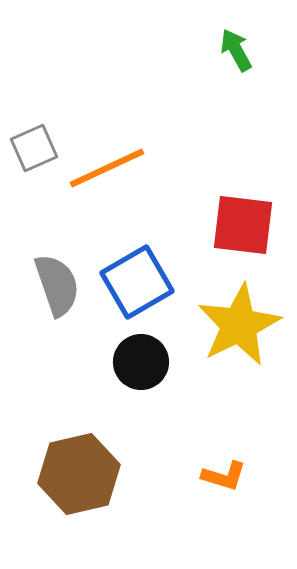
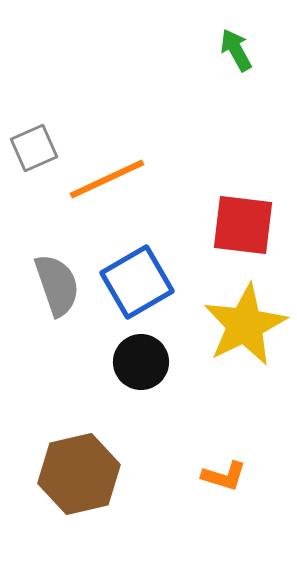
orange line: moved 11 px down
yellow star: moved 6 px right
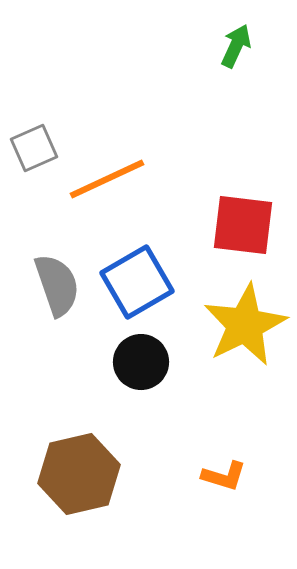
green arrow: moved 4 px up; rotated 54 degrees clockwise
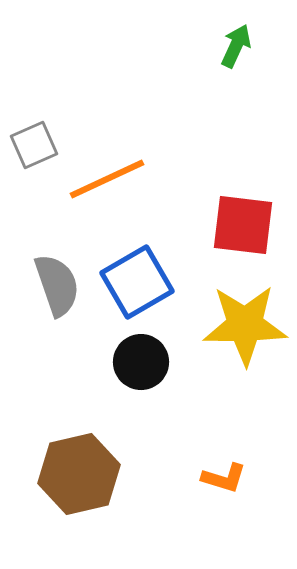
gray square: moved 3 px up
yellow star: rotated 26 degrees clockwise
orange L-shape: moved 2 px down
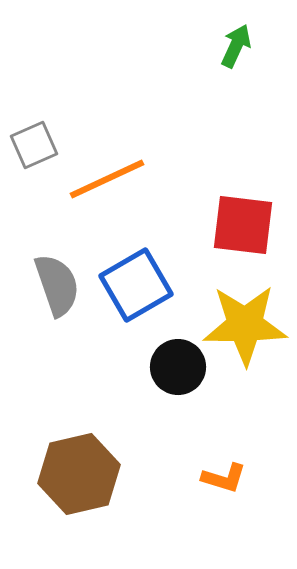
blue square: moved 1 px left, 3 px down
black circle: moved 37 px right, 5 px down
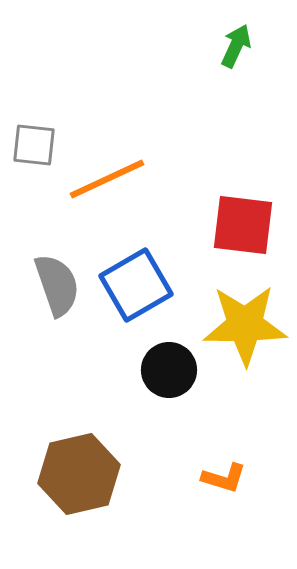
gray square: rotated 30 degrees clockwise
black circle: moved 9 px left, 3 px down
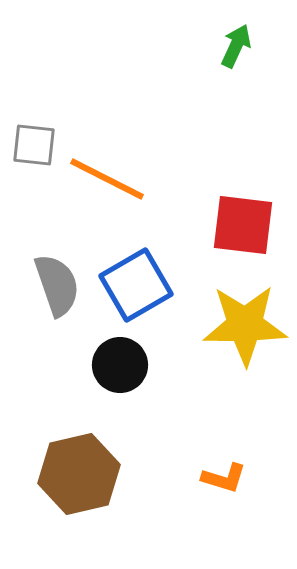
orange line: rotated 52 degrees clockwise
black circle: moved 49 px left, 5 px up
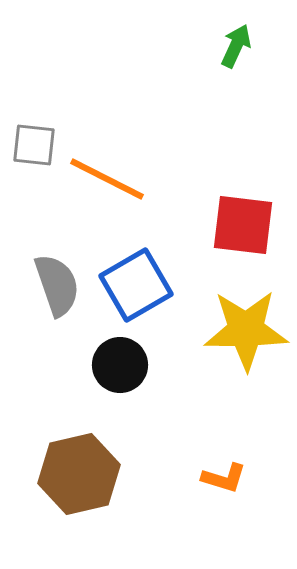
yellow star: moved 1 px right, 5 px down
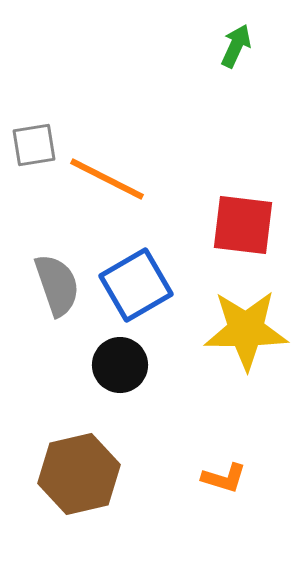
gray square: rotated 15 degrees counterclockwise
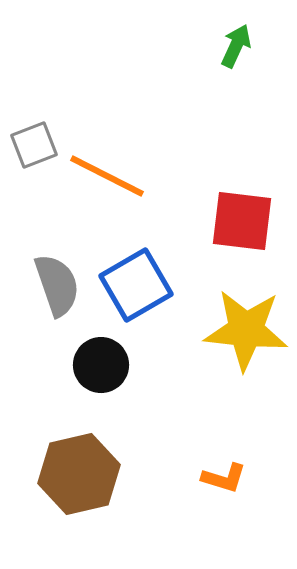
gray square: rotated 12 degrees counterclockwise
orange line: moved 3 px up
red square: moved 1 px left, 4 px up
yellow star: rotated 6 degrees clockwise
black circle: moved 19 px left
